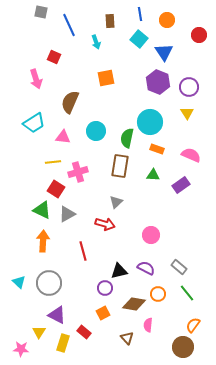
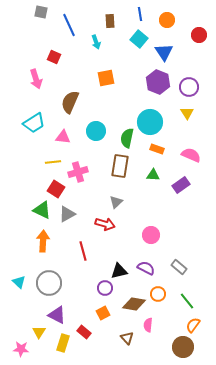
green line at (187, 293): moved 8 px down
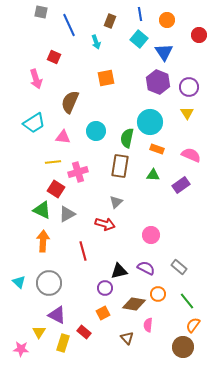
brown rectangle at (110, 21): rotated 24 degrees clockwise
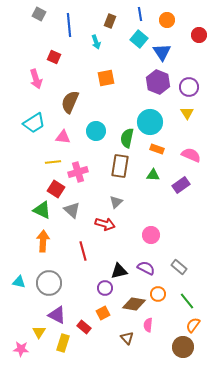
gray square at (41, 12): moved 2 px left, 2 px down; rotated 16 degrees clockwise
blue line at (69, 25): rotated 20 degrees clockwise
blue triangle at (164, 52): moved 2 px left
gray triangle at (67, 214): moved 5 px right, 4 px up; rotated 48 degrees counterclockwise
cyan triangle at (19, 282): rotated 32 degrees counterclockwise
red rectangle at (84, 332): moved 5 px up
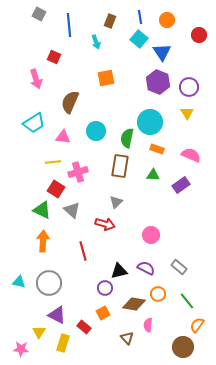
blue line at (140, 14): moved 3 px down
orange semicircle at (193, 325): moved 4 px right
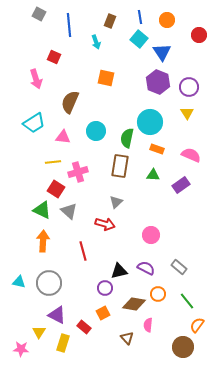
orange square at (106, 78): rotated 24 degrees clockwise
gray triangle at (72, 210): moved 3 px left, 1 px down
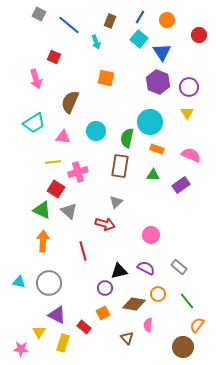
blue line at (140, 17): rotated 40 degrees clockwise
blue line at (69, 25): rotated 45 degrees counterclockwise
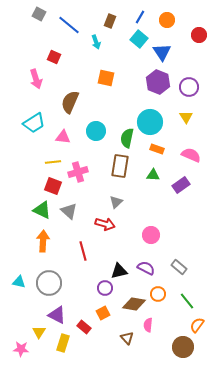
yellow triangle at (187, 113): moved 1 px left, 4 px down
red square at (56, 189): moved 3 px left, 3 px up; rotated 12 degrees counterclockwise
